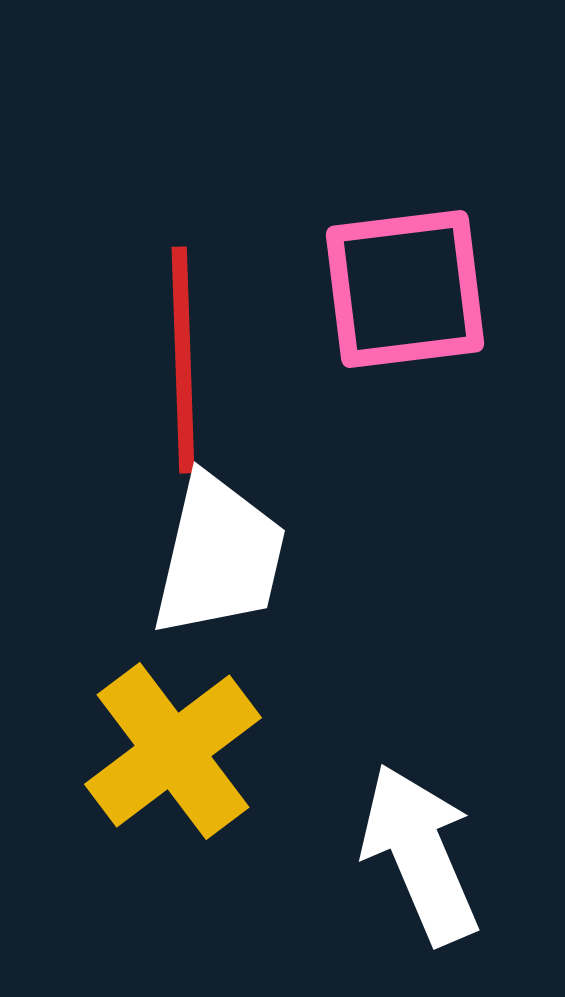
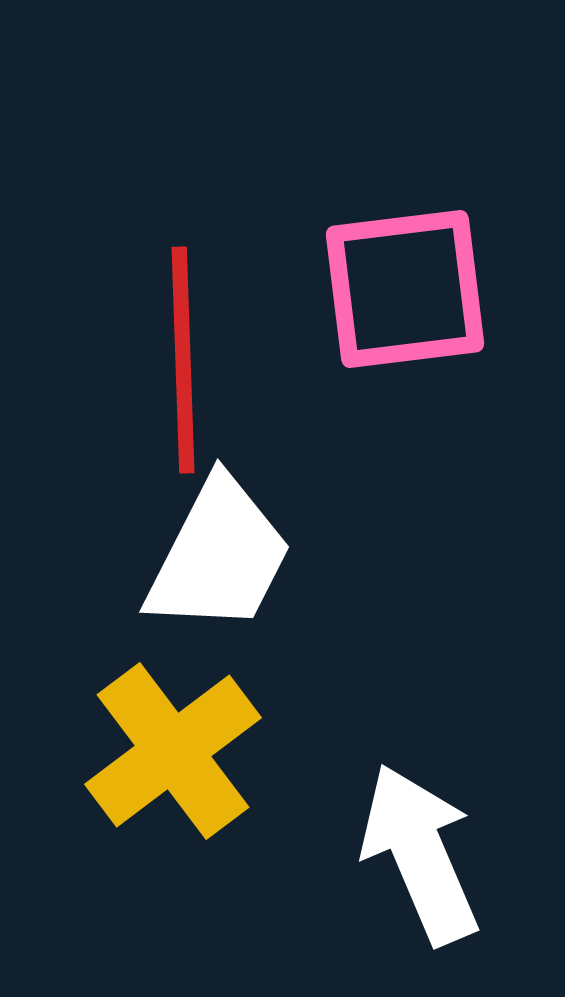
white trapezoid: rotated 14 degrees clockwise
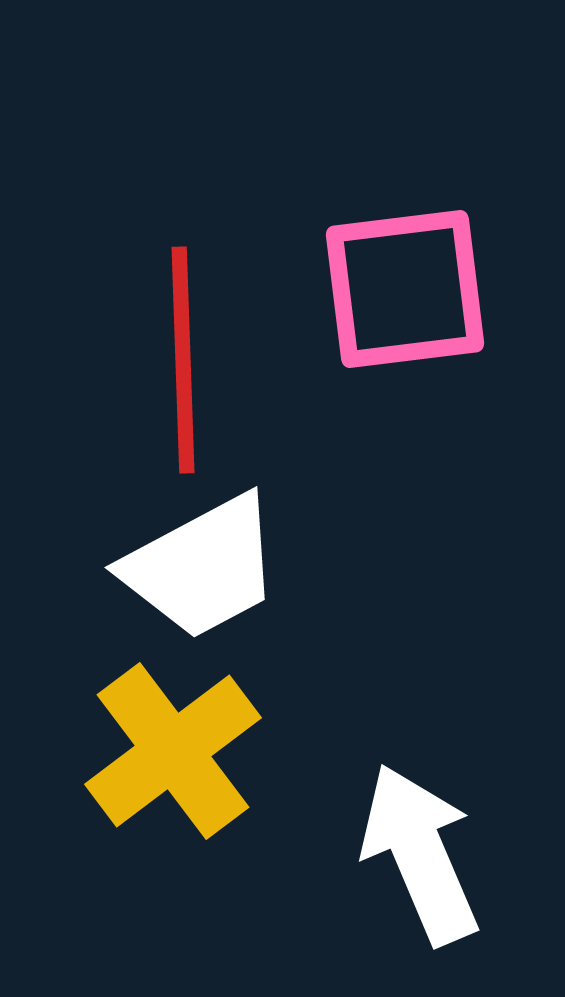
white trapezoid: moved 17 px left, 11 px down; rotated 35 degrees clockwise
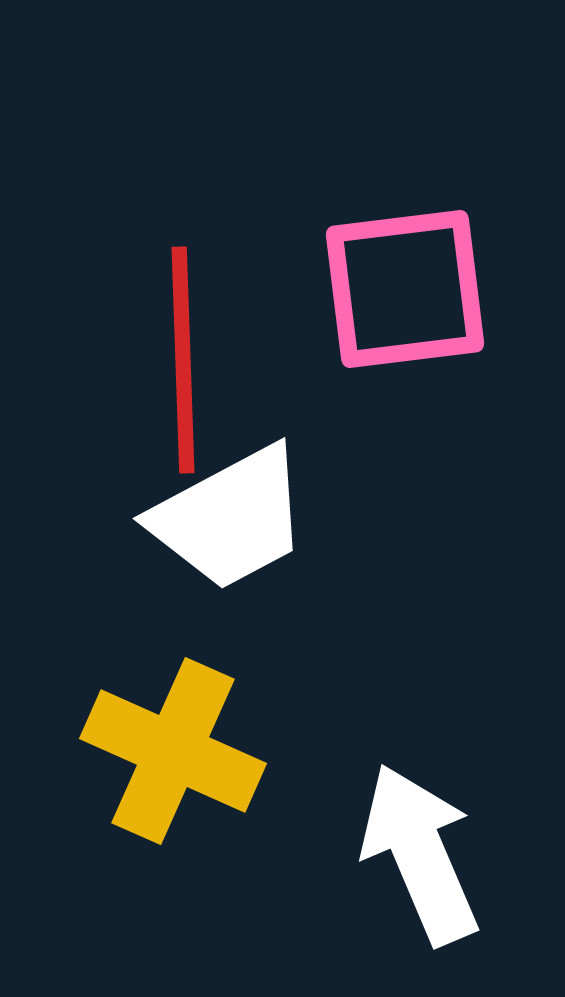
white trapezoid: moved 28 px right, 49 px up
yellow cross: rotated 29 degrees counterclockwise
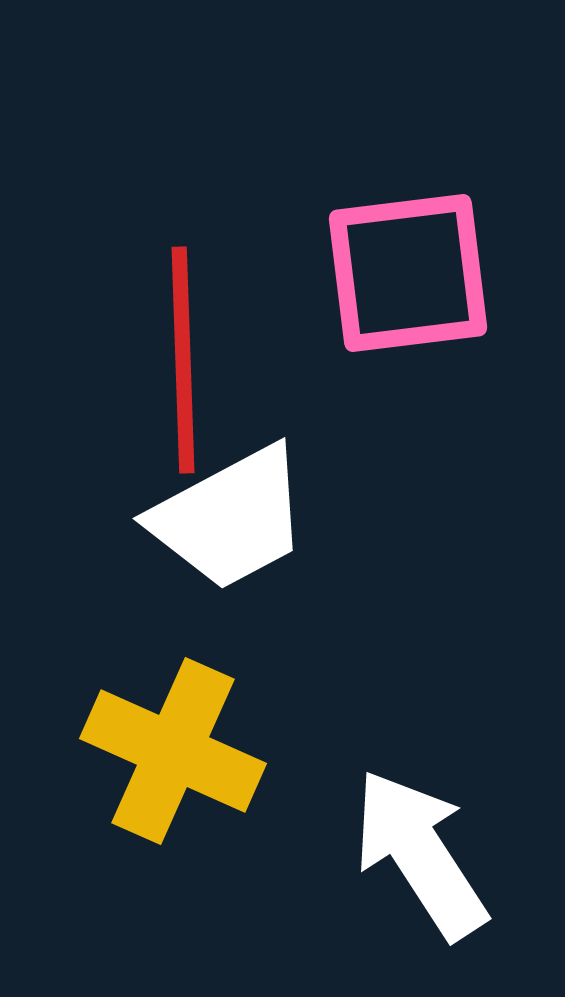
pink square: moved 3 px right, 16 px up
white arrow: rotated 10 degrees counterclockwise
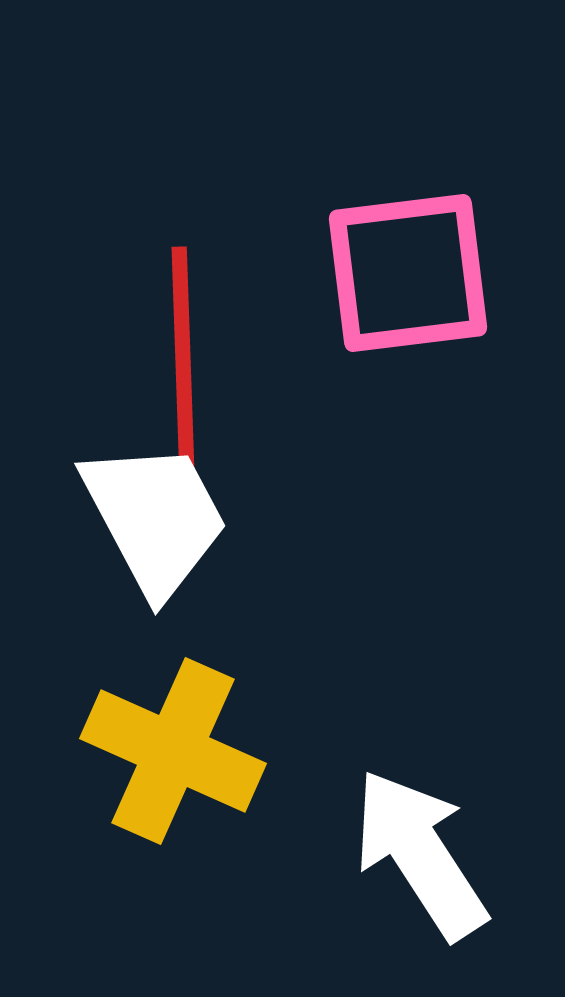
white trapezoid: moved 75 px left; rotated 90 degrees counterclockwise
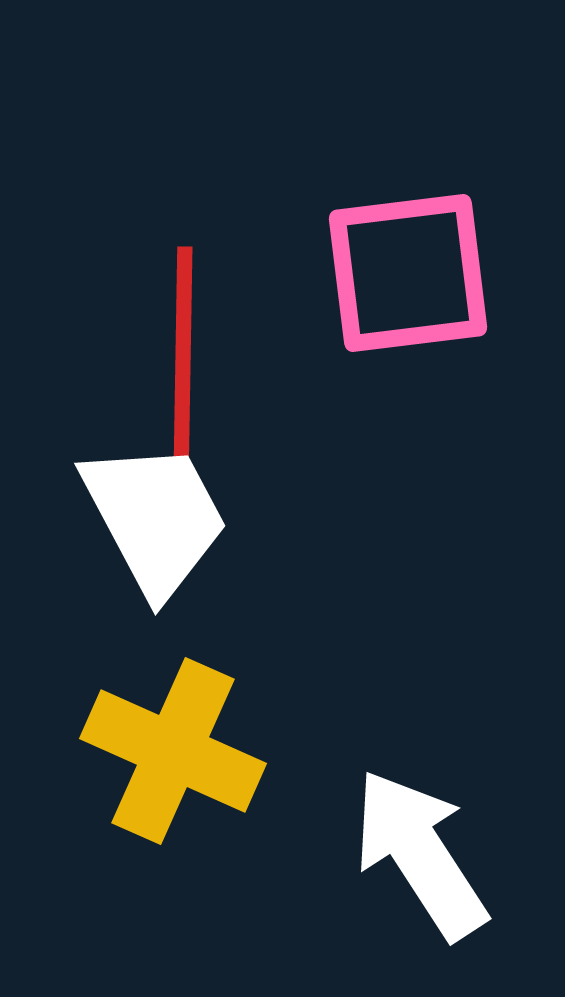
red line: rotated 3 degrees clockwise
